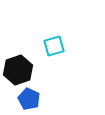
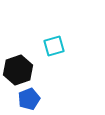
blue pentagon: rotated 25 degrees clockwise
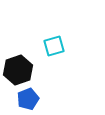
blue pentagon: moved 1 px left
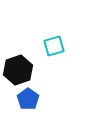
blue pentagon: rotated 15 degrees counterclockwise
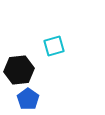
black hexagon: moved 1 px right; rotated 12 degrees clockwise
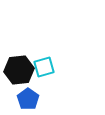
cyan square: moved 10 px left, 21 px down
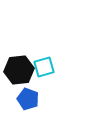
blue pentagon: rotated 15 degrees counterclockwise
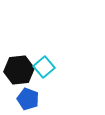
cyan square: rotated 25 degrees counterclockwise
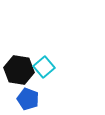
black hexagon: rotated 16 degrees clockwise
